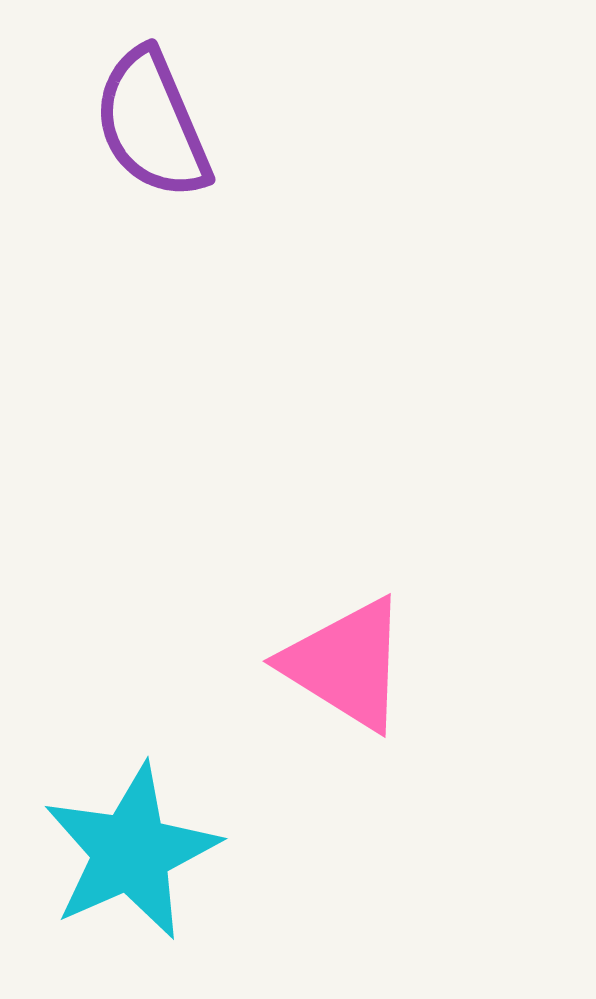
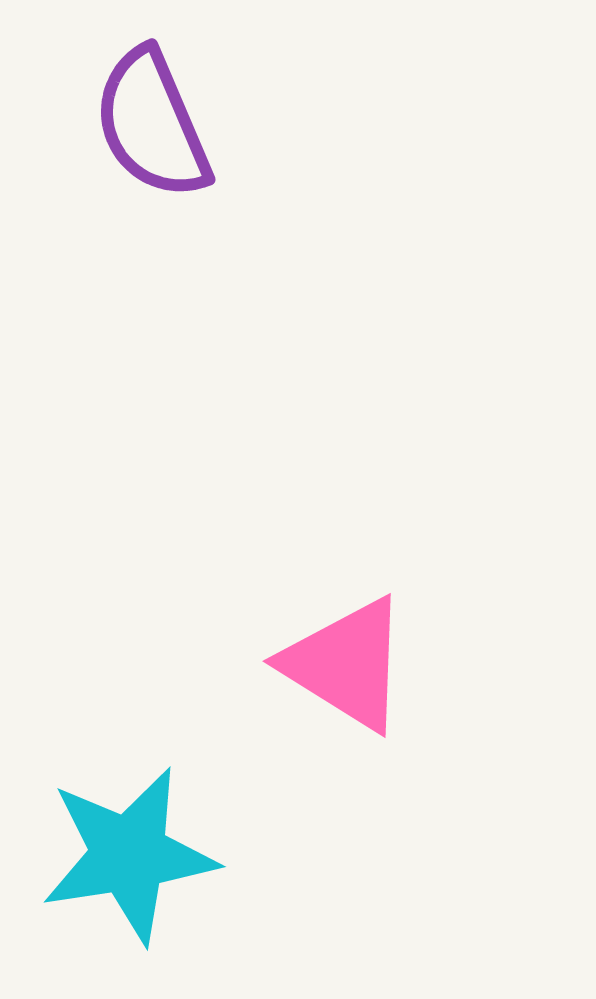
cyan star: moved 2 px left, 3 px down; rotated 15 degrees clockwise
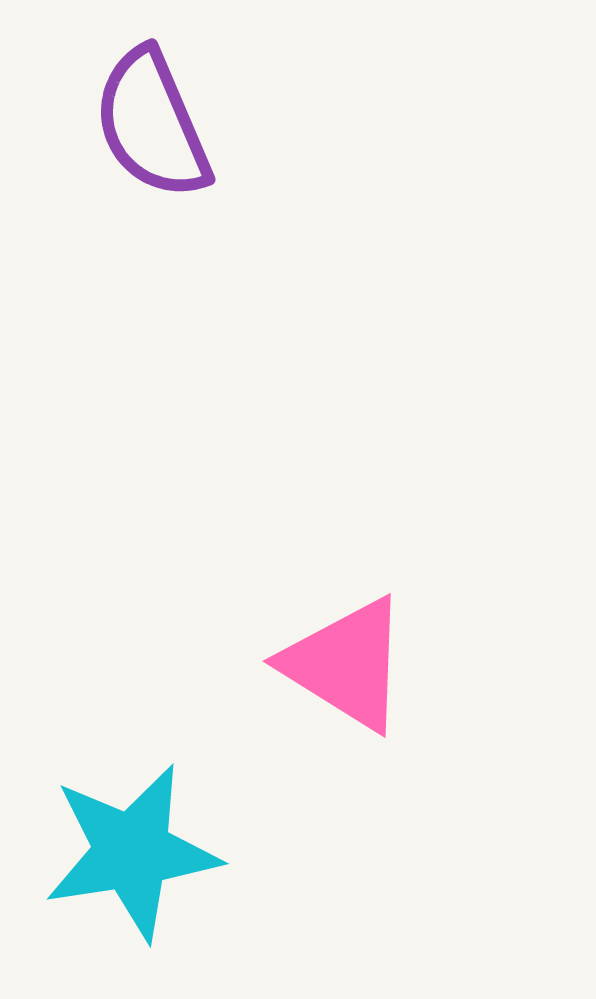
cyan star: moved 3 px right, 3 px up
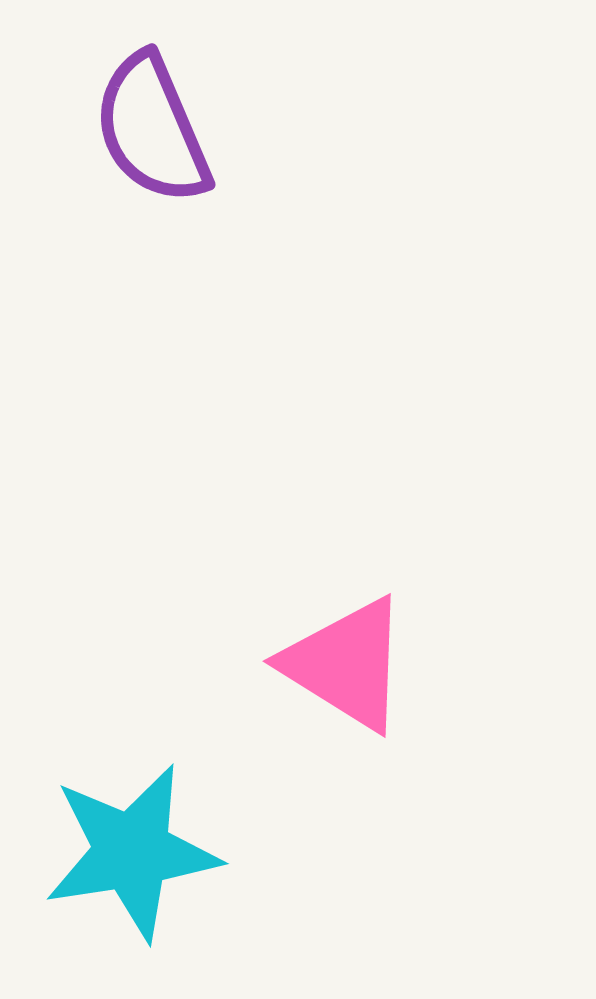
purple semicircle: moved 5 px down
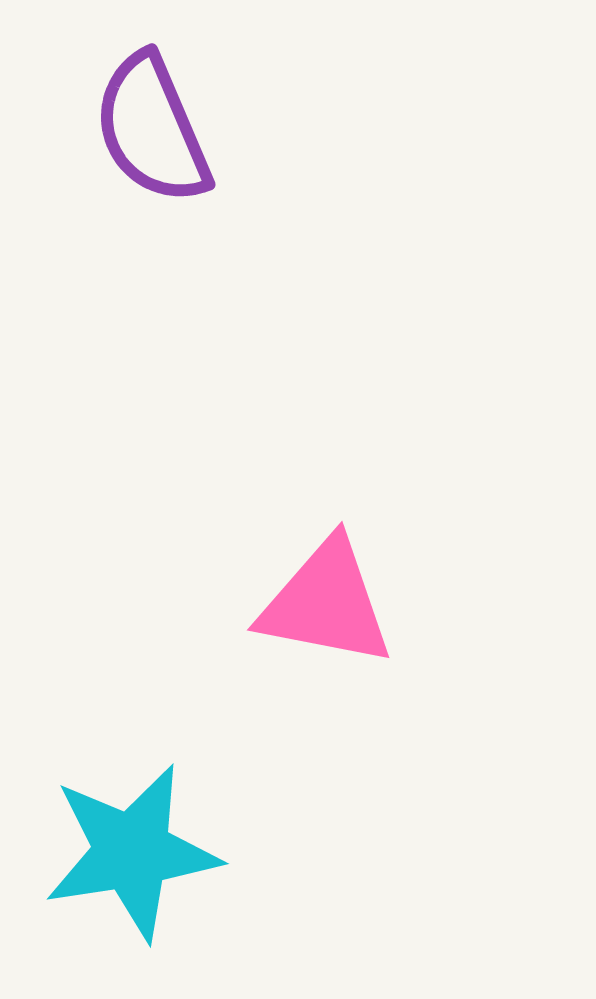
pink triangle: moved 20 px left, 61 px up; rotated 21 degrees counterclockwise
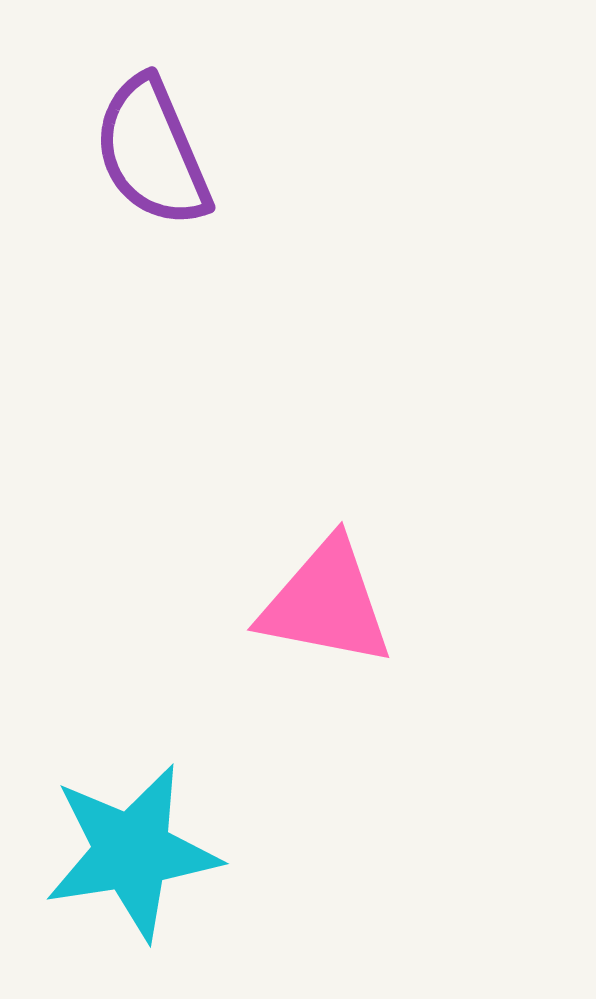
purple semicircle: moved 23 px down
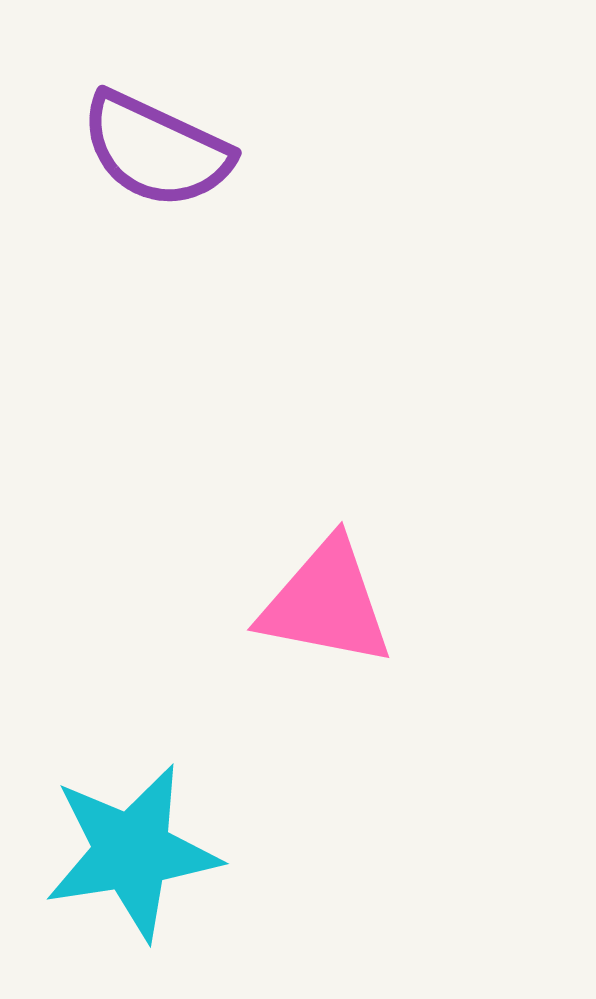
purple semicircle: moved 4 px right, 2 px up; rotated 42 degrees counterclockwise
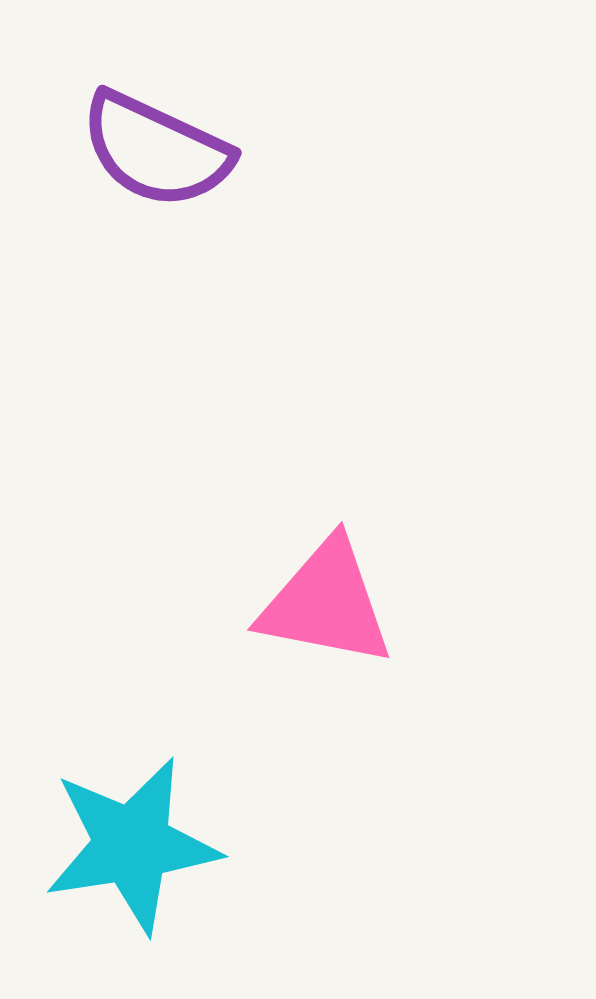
cyan star: moved 7 px up
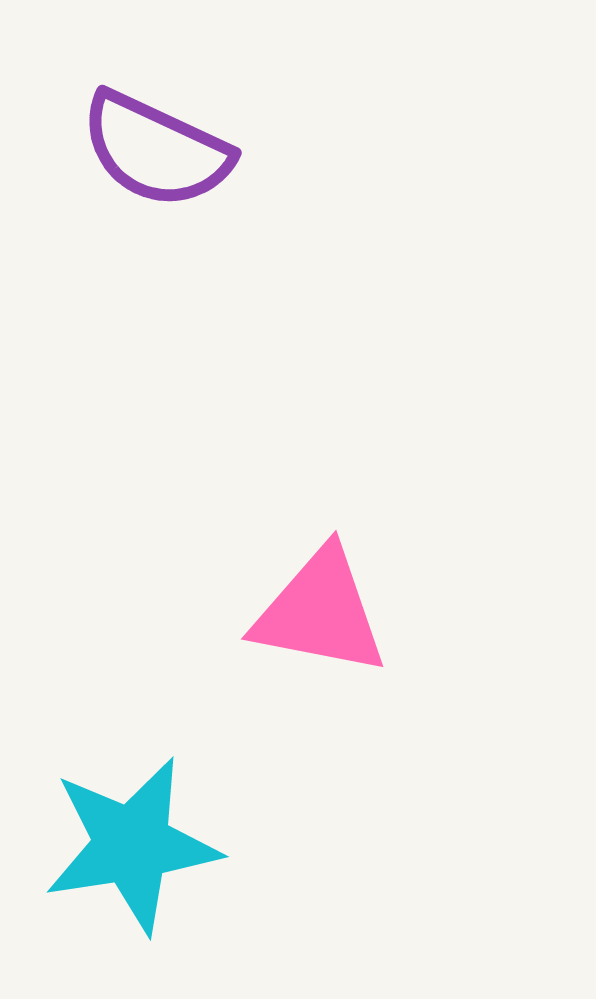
pink triangle: moved 6 px left, 9 px down
